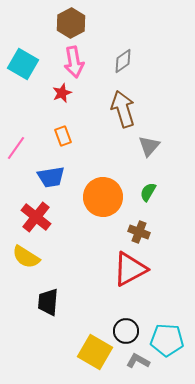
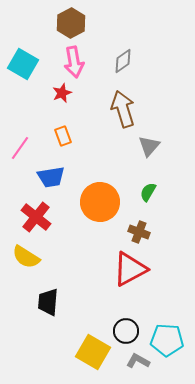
pink line: moved 4 px right
orange circle: moved 3 px left, 5 px down
yellow square: moved 2 px left
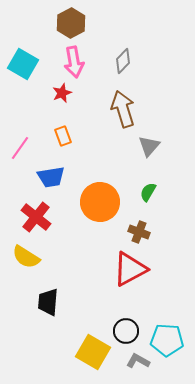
gray diamond: rotated 10 degrees counterclockwise
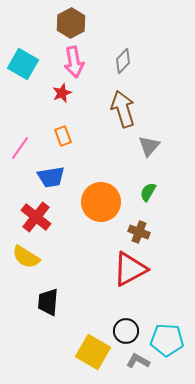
orange circle: moved 1 px right
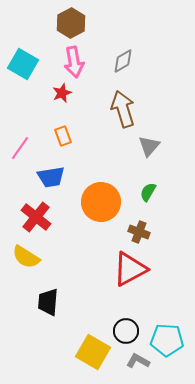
gray diamond: rotated 15 degrees clockwise
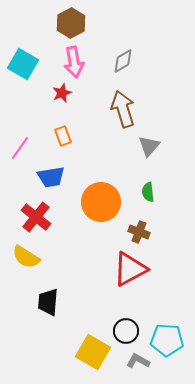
green semicircle: rotated 36 degrees counterclockwise
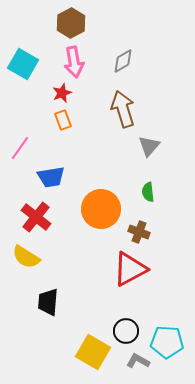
orange rectangle: moved 16 px up
orange circle: moved 7 px down
cyan pentagon: moved 2 px down
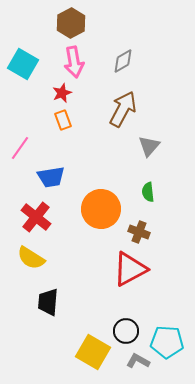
brown arrow: rotated 45 degrees clockwise
yellow semicircle: moved 5 px right, 1 px down
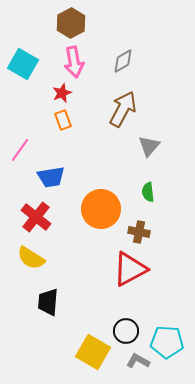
pink line: moved 2 px down
brown cross: rotated 10 degrees counterclockwise
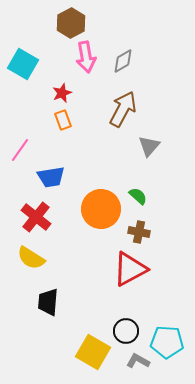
pink arrow: moved 12 px right, 5 px up
green semicircle: moved 10 px left, 4 px down; rotated 138 degrees clockwise
